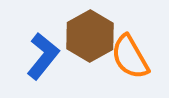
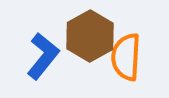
orange semicircle: moved 4 px left; rotated 33 degrees clockwise
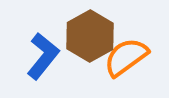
orange semicircle: rotated 51 degrees clockwise
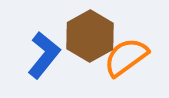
blue L-shape: moved 1 px right, 1 px up
